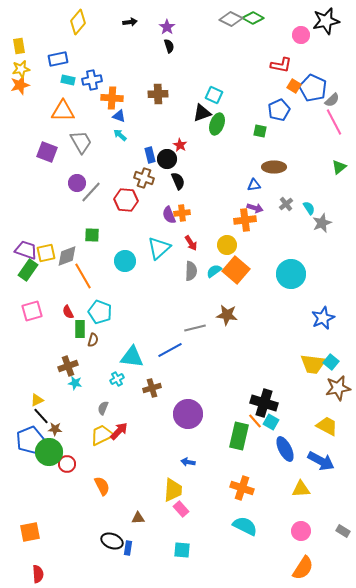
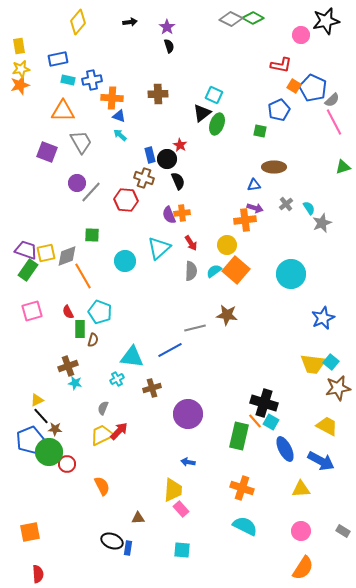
black triangle at (202, 113): rotated 18 degrees counterclockwise
green triangle at (339, 167): moved 4 px right; rotated 21 degrees clockwise
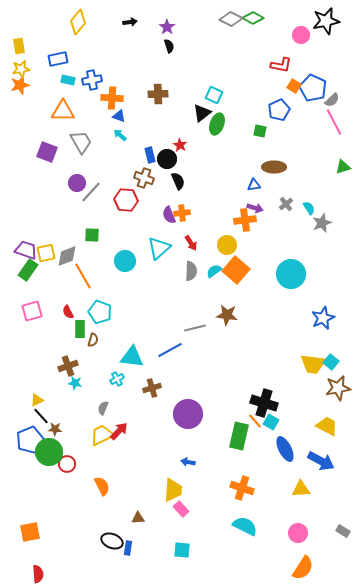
pink circle at (301, 531): moved 3 px left, 2 px down
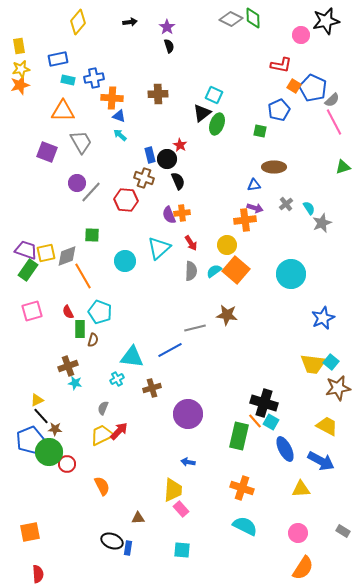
green diamond at (253, 18): rotated 60 degrees clockwise
blue cross at (92, 80): moved 2 px right, 2 px up
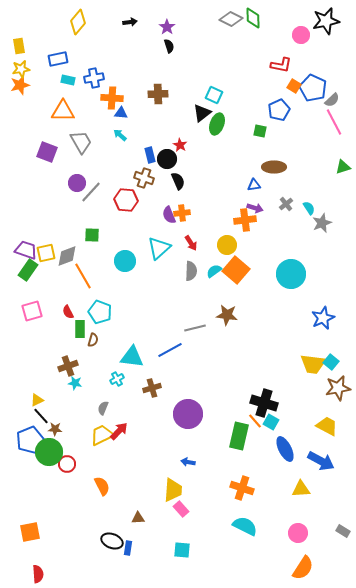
blue triangle at (119, 116): moved 2 px right, 3 px up; rotated 16 degrees counterclockwise
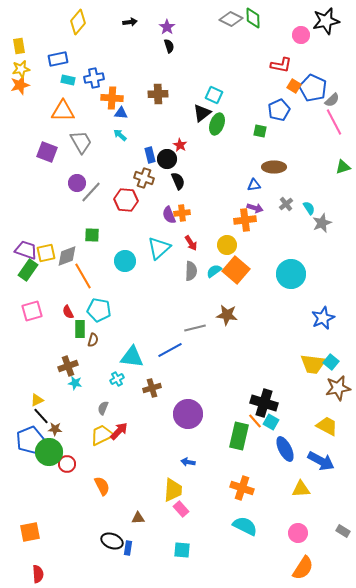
cyan pentagon at (100, 312): moved 1 px left, 2 px up; rotated 10 degrees counterclockwise
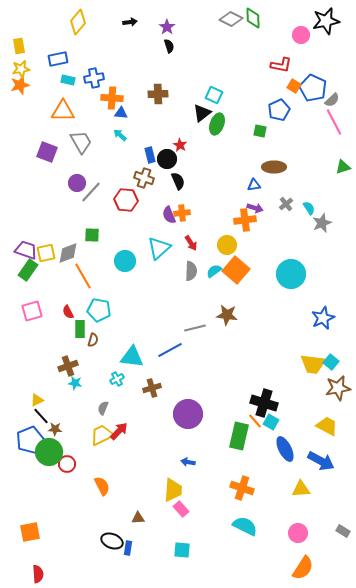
gray diamond at (67, 256): moved 1 px right, 3 px up
